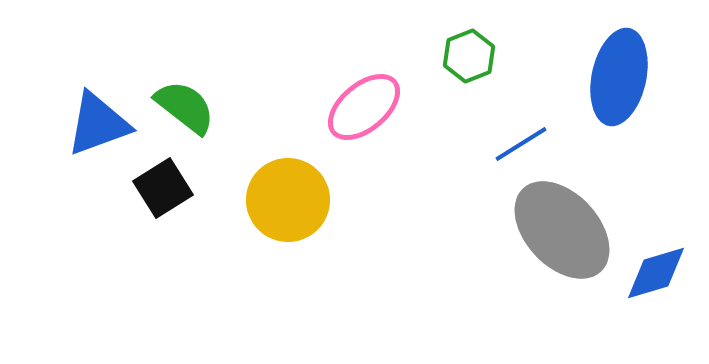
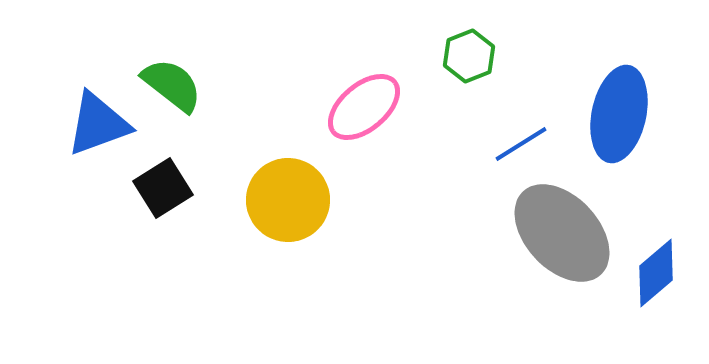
blue ellipse: moved 37 px down
green semicircle: moved 13 px left, 22 px up
gray ellipse: moved 3 px down
blue diamond: rotated 24 degrees counterclockwise
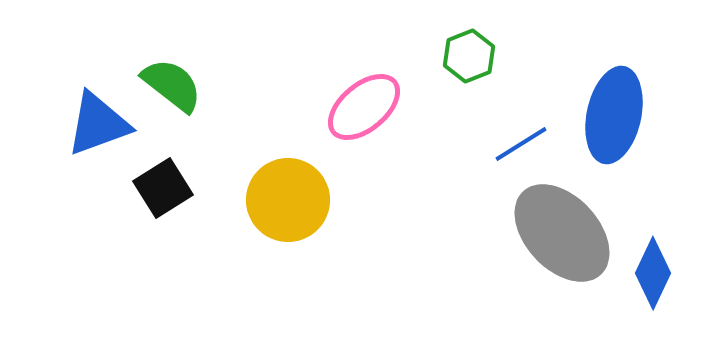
blue ellipse: moved 5 px left, 1 px down
blue diamond: moved 3 px left; rotated 24 degrees counterclockwise
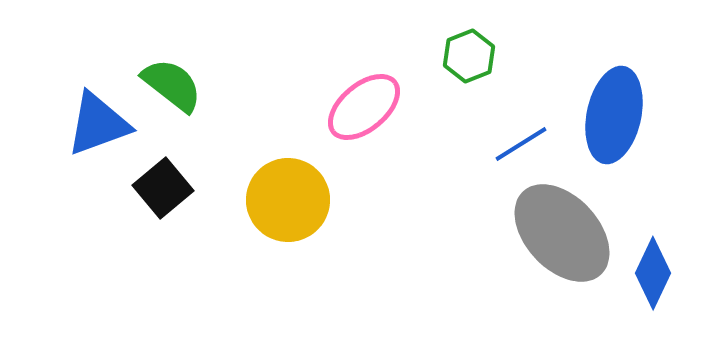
black square: rotated 8 degrees counterclockwise
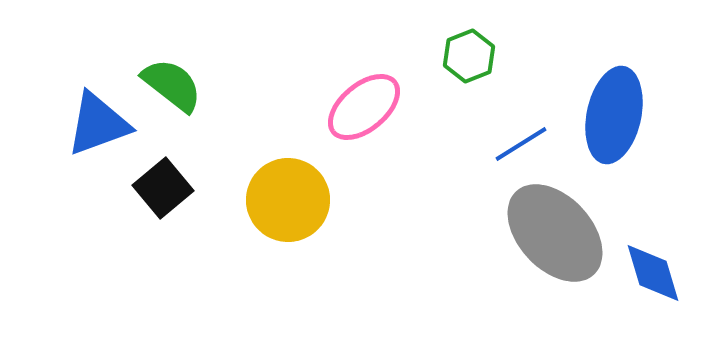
gray ellipse: moved 7 px left
blue diamond: rotated 42 degrees counterclockwise
